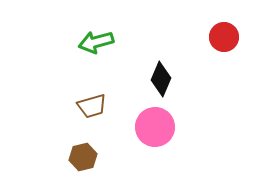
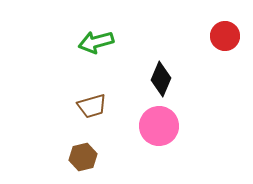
red circle: moved 1 px right, 1 px up
pink circle: moved 4 px right, 1 px up
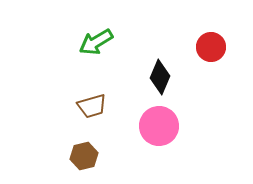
red circle: moved 14 px left, 11 px down
green arrow: rotated 16 degrees counterclockwise
black diamond: moved 1 px left, 2 px up
brown hexagon: moved 1 px right, 1 px up
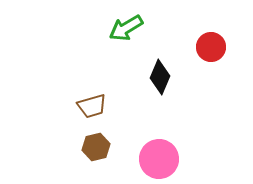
green arrow: moved 30 px right, 14 px up
pink circle: moved 33 px down
brown hexagon: moved 12 px right, 9 px up
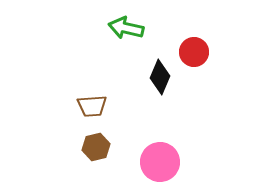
green arrow: rotated 44 degrees clockwise
red circle: moved 17 px left, 5 px down
brown trapezoid: rotated 12 degrees clockwise
pink circle: moved 1 px right, 3 px down
